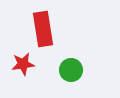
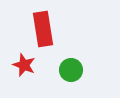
red star: moved 1 px right, 1 px down; rotated 30 degrees clockwise
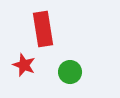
green circle: moved 1 px left, 2 px down
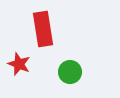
red star: moved 5 px left, 1 px up
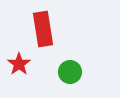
red star: rotated 15 degrees clockwise
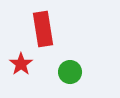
red star: moved 2 px right
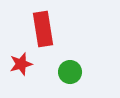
red star: rotated 20 degrees clockwise
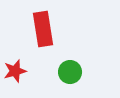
red star: moved 6 px left, 7 px down
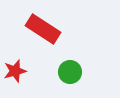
red rectangle: rotated 48 degrees counterclockwise
